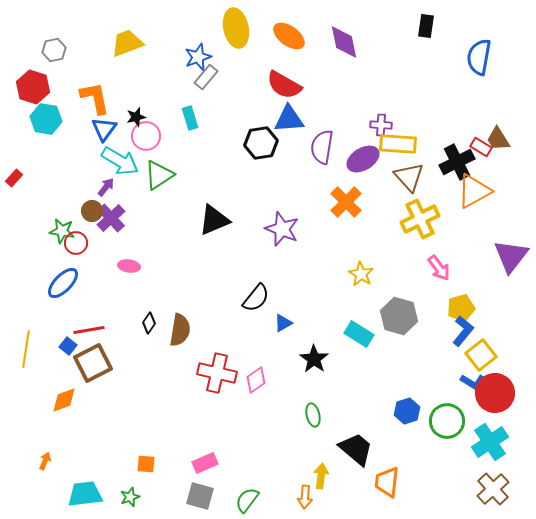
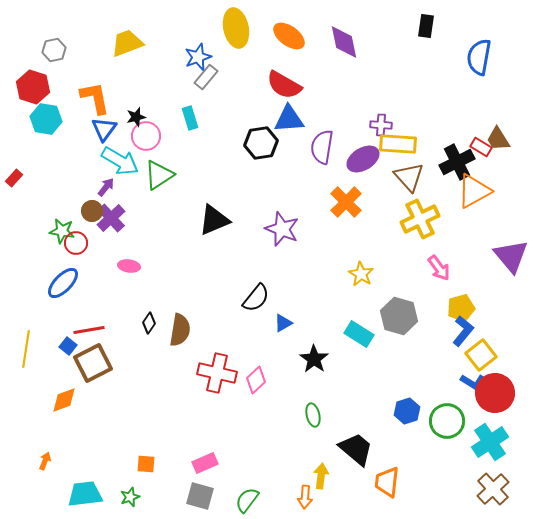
purple triangle at (511, 256): rotated 18 degrees counterclockwise
pink diamond at (256, 380): rotated 8 degrees counterclockwise
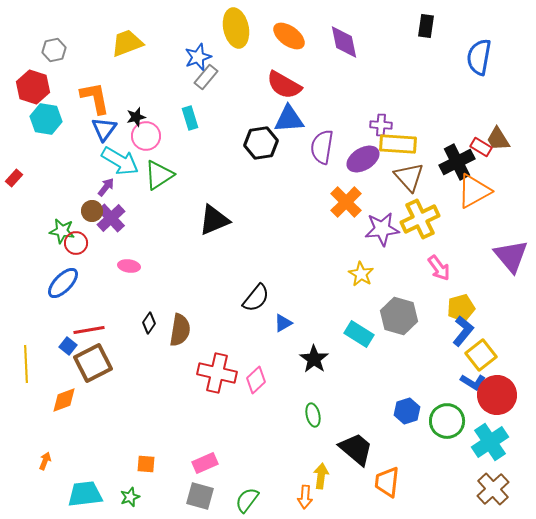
purple star at (282, 229): moved 100 px right; rotated 28 degrees counterclockwise
yellow line at (26, 349): moved 15 px down; rotated 12 degrees counterclockwise
red circle at (495, 393): moved 2 px right, 2 px down
